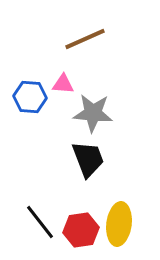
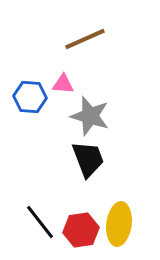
gray star: moved 3 px left, 3 px down; rotated 12 degrees clockwise
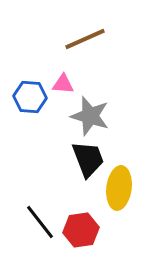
yellow ellipse: moved 36 px up
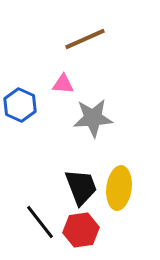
blue hexagon: moved 10 px left, 8 px down; rotated 20 degrees clockwise
gray star: moved 3 px right, 2 px down; rotated 21 degrees counterclockwise
black trapezoid: moved 7 px left, 28 px down
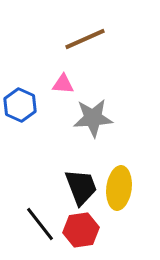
black line: moved 2 px down
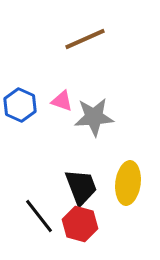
pink triangle: moved 1 px left, 17 px down; rotated 15 degrees clockwise
gray star: moved 1 px right, 1 px up
yellow ellipse: moved 9 px right, 5 px up
black line: moved 1 px left, 8 px up
red hexagon: moved 1 px left, 6 px up; rotated 24 degrees clockwise
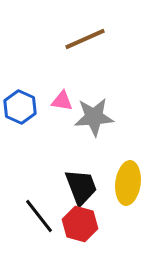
pink triangle: rotated 10 degrees counterclockwise
blue hexagon: moved 2 px down
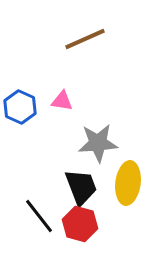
gray star: moved 4 px right, 26 px down
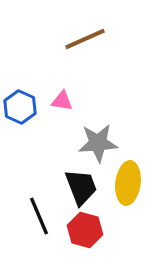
black line: rotated 15 degrees clockwise
red hexagon: moved 5 px right, 6 px down
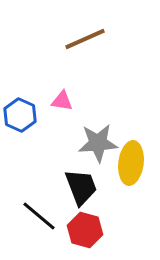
blue hexagon: moved 8 px down
yellow ellipse: moved 3 px right, 20 px up
black line: rotated 27 degrees counterclockwise
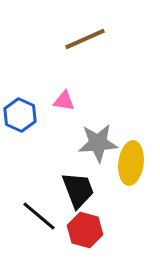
pink triangle: moved 2 px right
black trapezoid: moved 3 px left, 3 px down
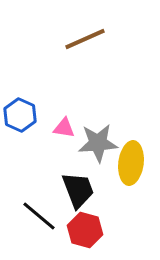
pink triangle: moved 27 px down
